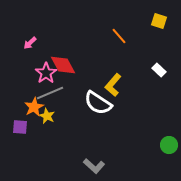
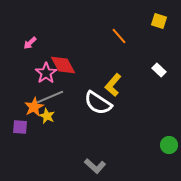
gray line: moved 4 px down
gray L-shape: moved 1 px right
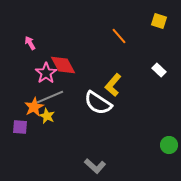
pink arrow: rotated 104 degrees clockwise
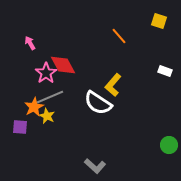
white rectangle: moved 6 px right, 1 px down; rotated 24 degrees counterclockwise
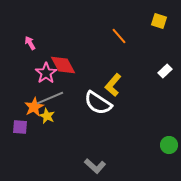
white rectangle: rotated 64 degrees counterclockwise
gray line: moved 1 px down
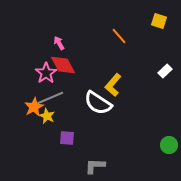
pink arrow: moved 29 px right
purple square: moved 47 px right, 11 px down
gray L-shape: rotated 140 degrees clockwise
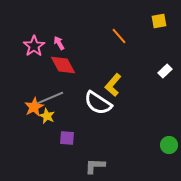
yellow square: rotated 28 degrees counterclockwise
pink star: moved 12 px left, 27 px up
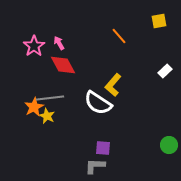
gray line: rotated 16 degrees clockwise
purple square: moved 36 px right, 10 px down
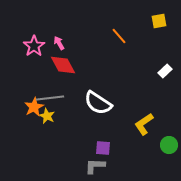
yellow L-shape: moved 31 px right, 39 px down; rotated 15 degrees clockwise
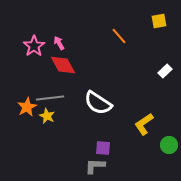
orange star: moved 7 px left
